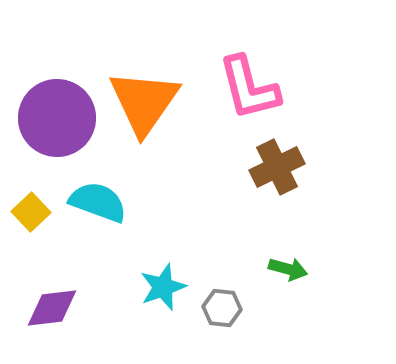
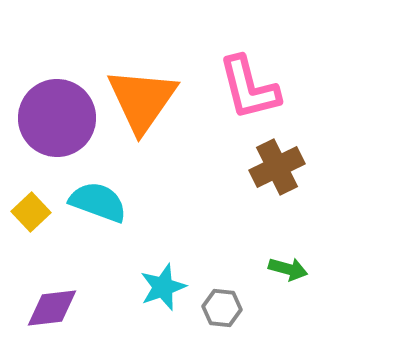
orange triangle: moved 2 px left, 2 px up
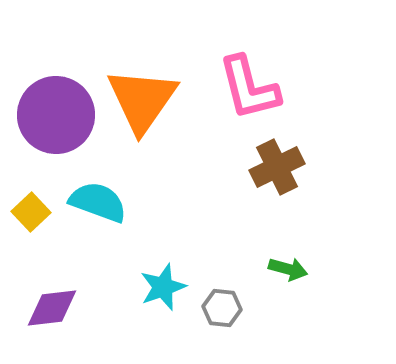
purple circle: moved 1 px left, 3 px up
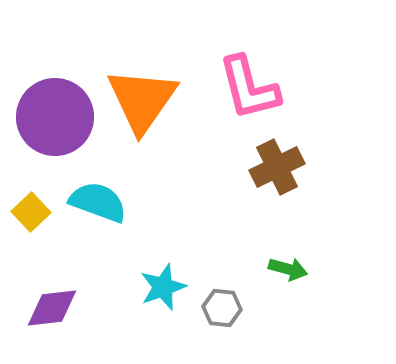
purple circle: moved 1 px left, 2 px down
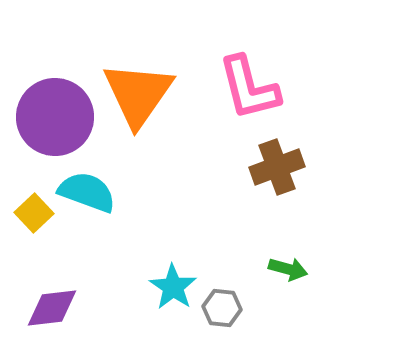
orange triangle: moved 4 px left, 6 px up
brown cross: rotated 6 degrees clockwise
cyan semicircle: moved 11 px left, 10 px up
yellow square: moved 3 px right, 1 px down
cyan star: moved 10 px right; rotated 18 degrees counterclockwise
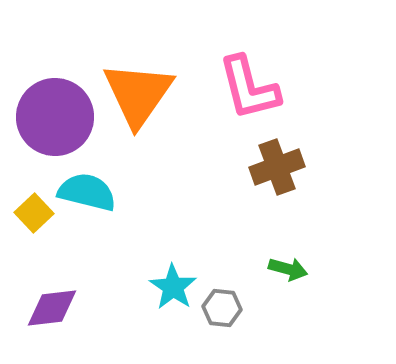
cyan semicircle: rotated 6 degrees counterclockwise
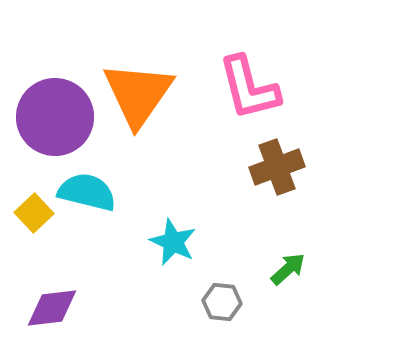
green arrow: rotated 57 degrees counterclockwise
cyan star: moved 45 px up; rotated 9 degrees counterclockwise
gray hexagon: moved 6 px up
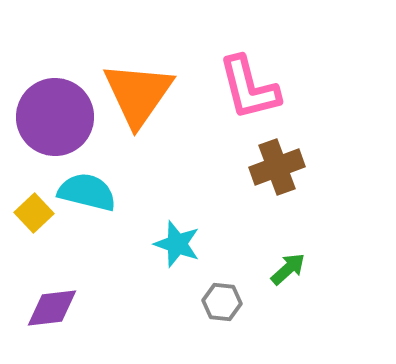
cyan star: moved 4 px right, 2 px down; rotated 6 degrees counterclockwise
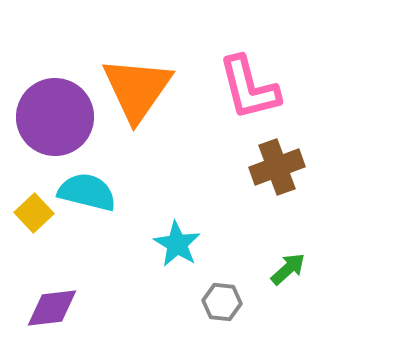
orange triangle: moved 1 px left, 5 px up
cyan star: rotated 12 degrees clockwise
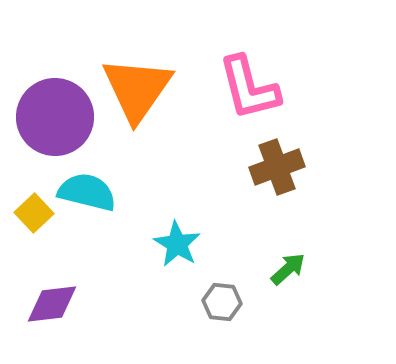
purple diamond: moved 4 px up
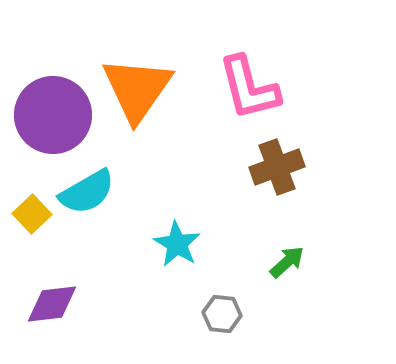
purple circle: moved 2 px left, 2 px up
cyan semicircle: rotated 136 degrees clockwise
yellow square: moved 2 px left, 1 px down
green arrow: moved 1 px left, 7 px up
gray hexagon: moved 12 px down
